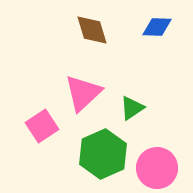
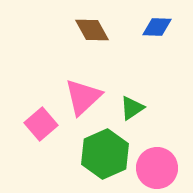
brown diamond: rotated 12 degrees counterclockwise
pink triangle: moved 4 px down
pink square: moved 1 px left, 2 px up; rotated 8 degrees counterclockwise
green hexagon: moved 2 px right
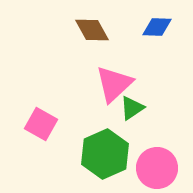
pink triangle: moved 31 px right, 13 px up
pink square: rotated 20 degrees counterclockwise
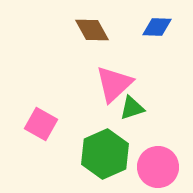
green triangle: rotated 16 degrees clockwise
pink circle: moved 1 px right, 1 px up
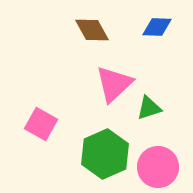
green triangle: moved 17 px right
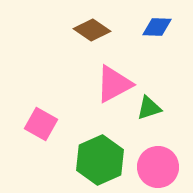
brown diamond: rotated 27 degrees counterclockwise
pink triangle: rotated 15 degrees clockwise
green hexagon: moved 5 px left, 6 px down
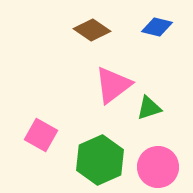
blue diamond: rotated 12 degrees clockwise
pink triangle: moved 1 px left, 1 px down; rotated 9 degrees counterclockwise
pink square: moved 11 px down
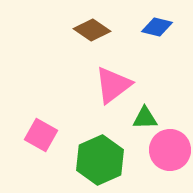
green triangle: moved 4 px left, 10 px down; rotated 16 degrees clockwise
pink circle: moved 12 px right, 17 px up
